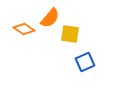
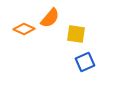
orange diamond: rotated 10 degrees counterclockwise
yellow square: moved 6 px right
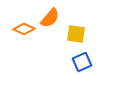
blue square: moved 3 px left
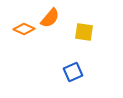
yellow square: moved 8 px right, 2 px up
blue square: moved 9 px left, 10 px down
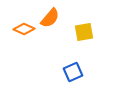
yellow square: rotated 18 degrees counterclockwise
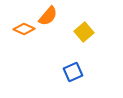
orange semicircle: moved 2 px left, 2 px up
yellow square: rotated 30 degrees counterclockwise
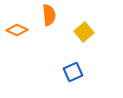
orange semicircle: moved 1 px right, 1 px up; rotated 45 degrees counterclockwise
orange diamond: moved 7 px left, 1 px down
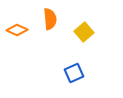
orange semicircle: moved 1 px right, 4 px down
blue square: moved 1 px right, 1 px down
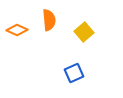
orange semicircle: moved 1 px left, 1 px down
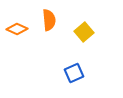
orange diamond: moved 1 px up
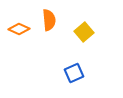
orange diamond: moved 2 px right
